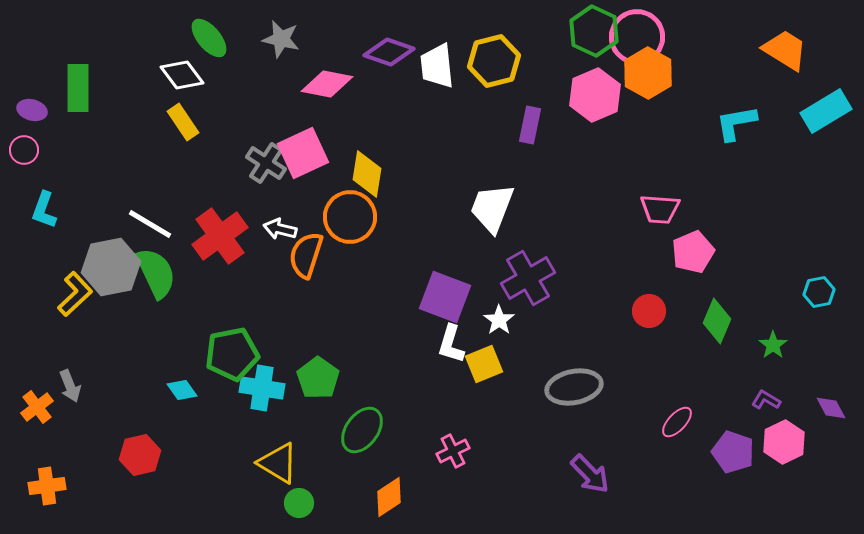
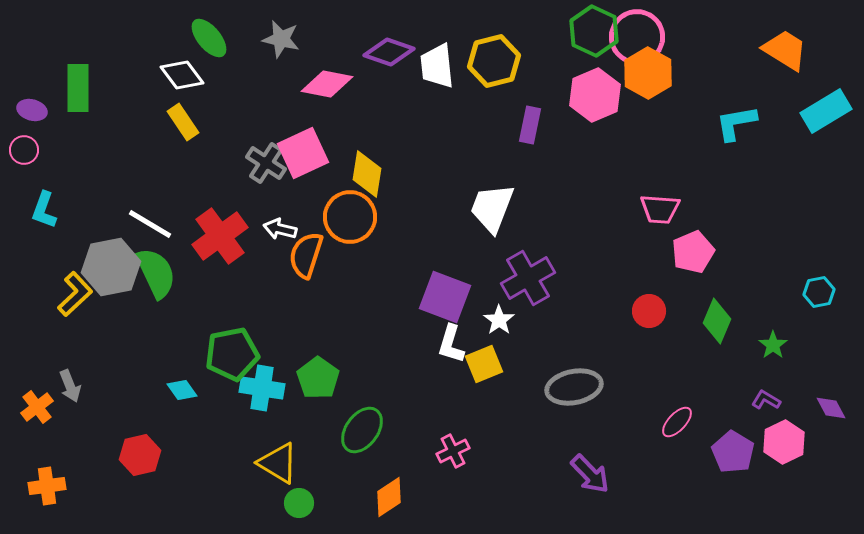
purple pentagon at (733, 452): rotated 12 degrees clockwise
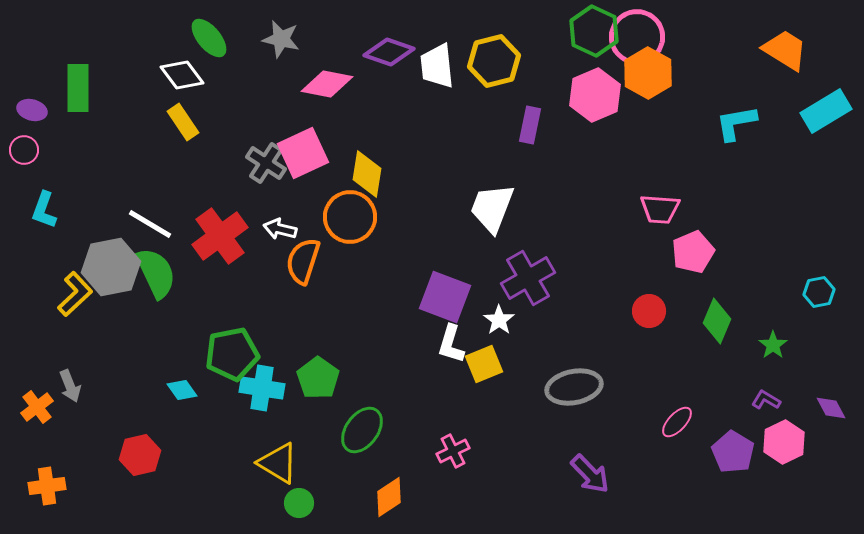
orange semicircle at (306, 255): moved 3 px left, 6 px down
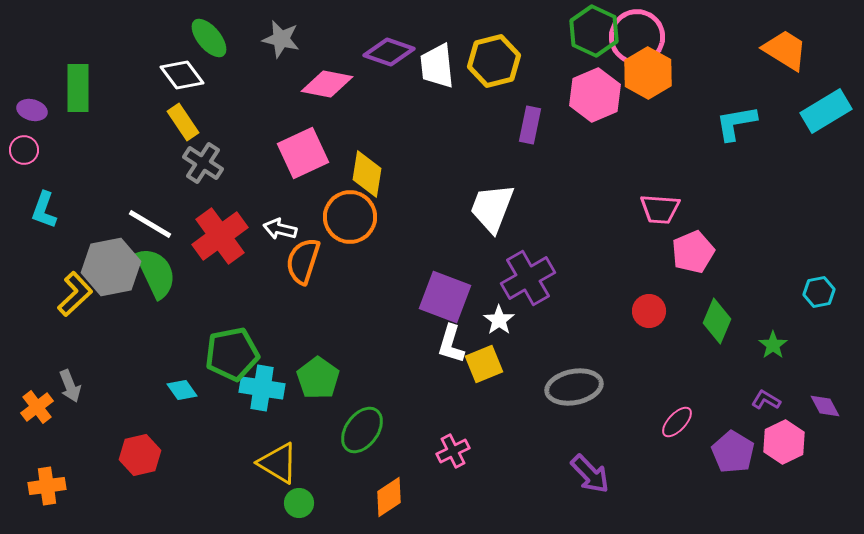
gray cross at (266, 163): moved 63 px left
purple diamond at (831, 408): moved 6 px left, 2 px up
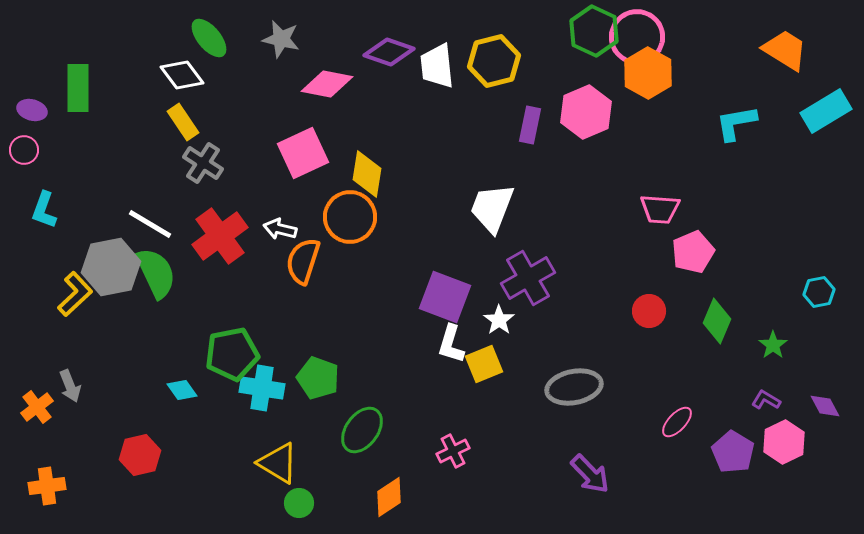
pink hexagon at (595, 95): moved 9 px left, 17 px down
green pentagon at (318, 378): rotated 15 degrees counterclockwise
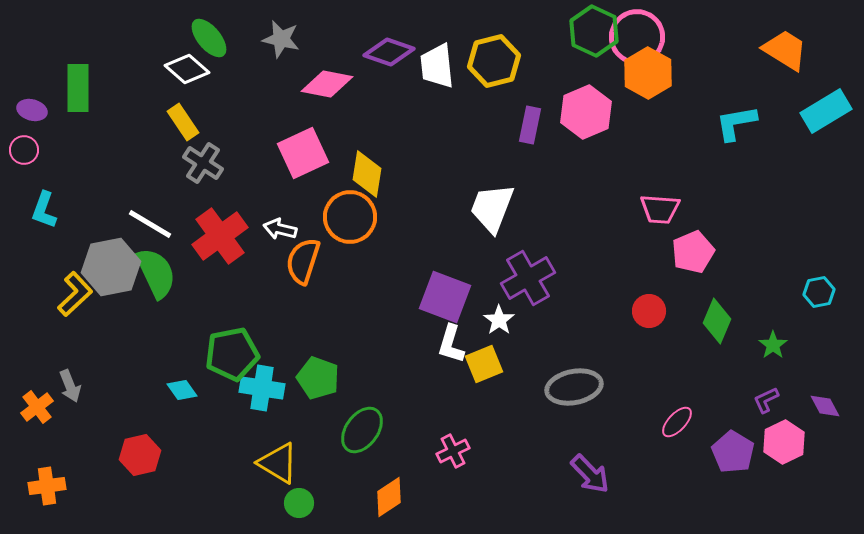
white diamond at (182, 75): moved 5 px right, 6 px up; rotated 12 degrees counterclockwise
purple L-shape at (766, 400): rotated 56 degrees counterclockwise
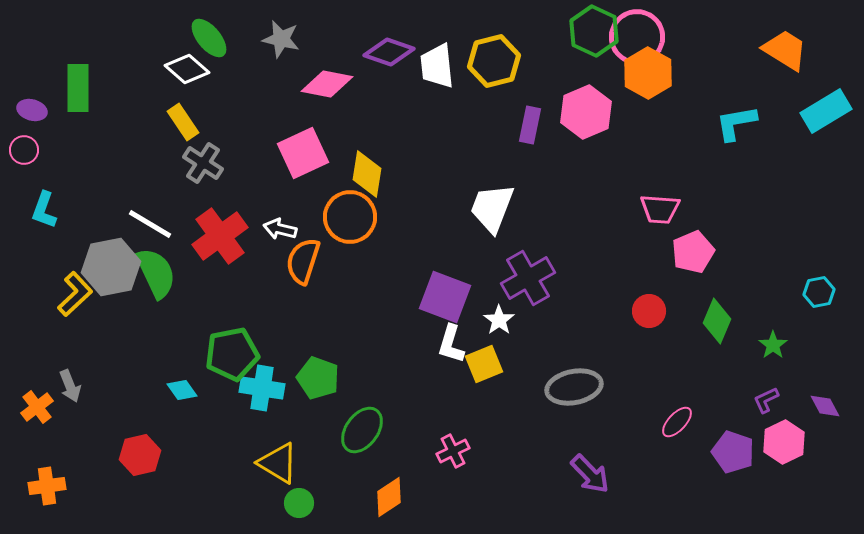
purple pentagon at (733, 452): rotated 12 degrees counterclockwise
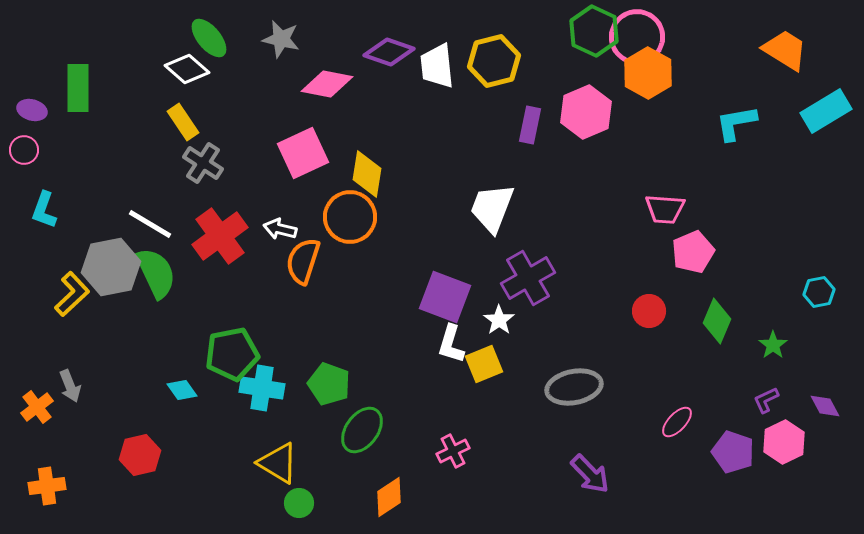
pink trapezoid at (660, 209): moved 5 px right
yellow L-shape at (75, 294): moved 3 px left
green pentagon at (318, 378): moved 11 px right, 6 px down
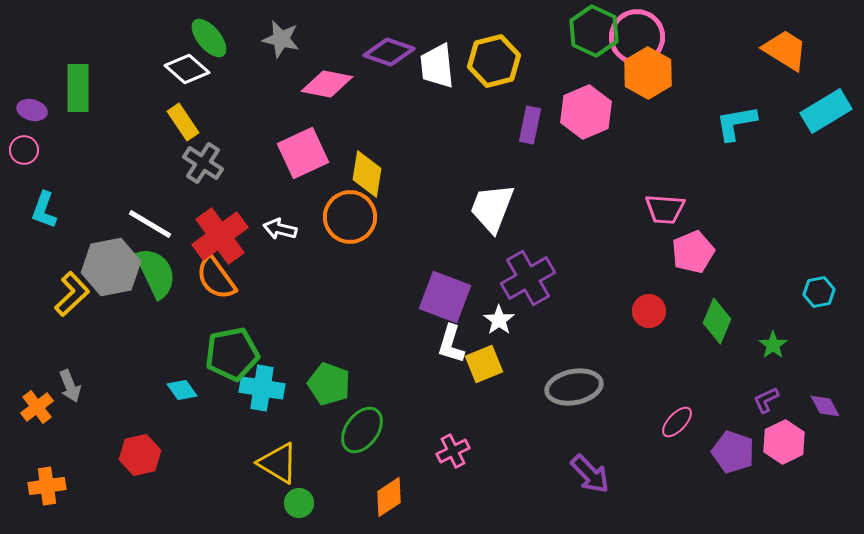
orange semicircle at (303, 261): moved 87 px left, 17 px down; rotated 54 degrees counterclockwise
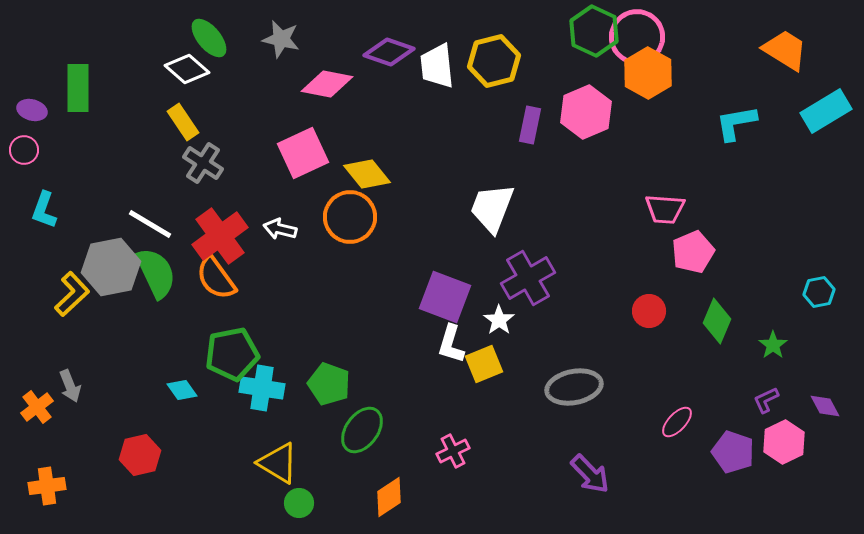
yellow diamond at (367, 174): rotated 48 degrees counterclockwise
